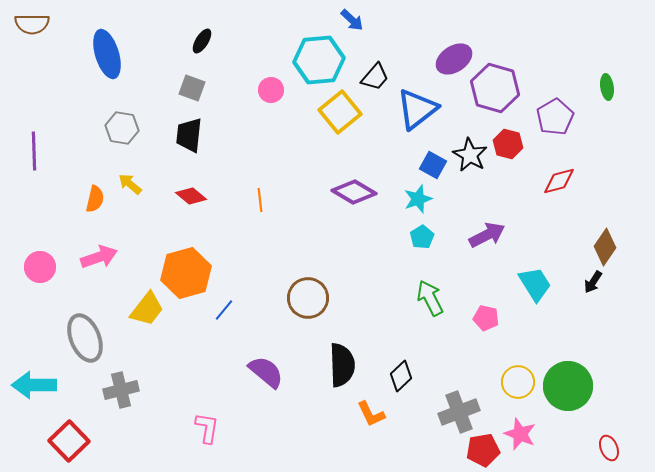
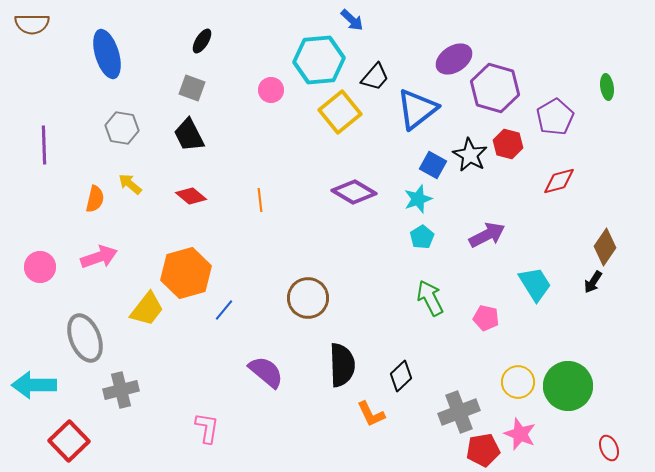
black trapezoid at (189, 135): rotated 33 degrees counterclockwise
purple line at (34, 151): moved 10 px right, 6 px up
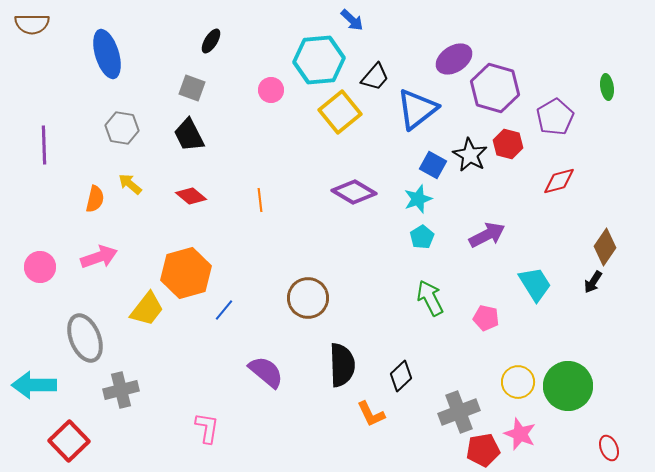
black ellipse at (202, 41): moved 9 px right
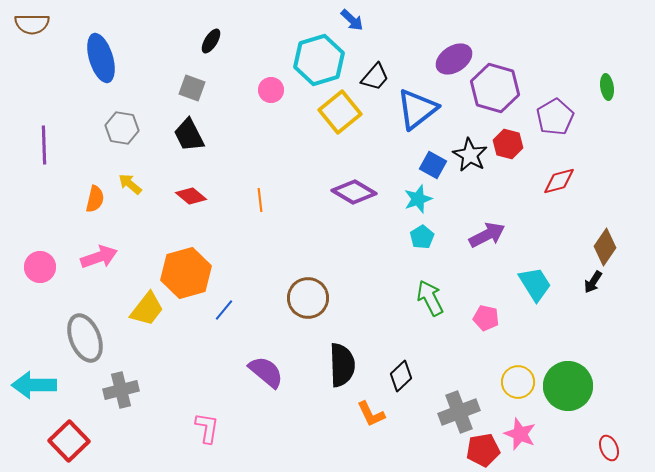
blue ellipse at (107, 54): moved 6 px left, 4 px down
cyan hexagon at (319, 60): rotated 12 degrees counterclockwise
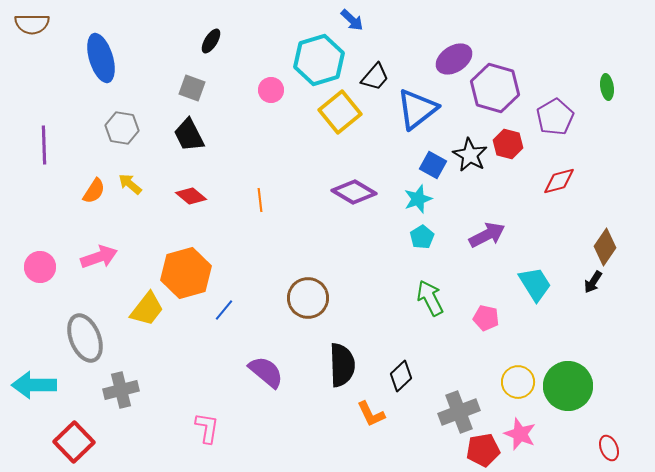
orange semicircle at (95, 199): moved 1 px left, 8 px up; rotated 20 degrees clockwise
red square at (69, 441): moved 5 px right, 1 px down
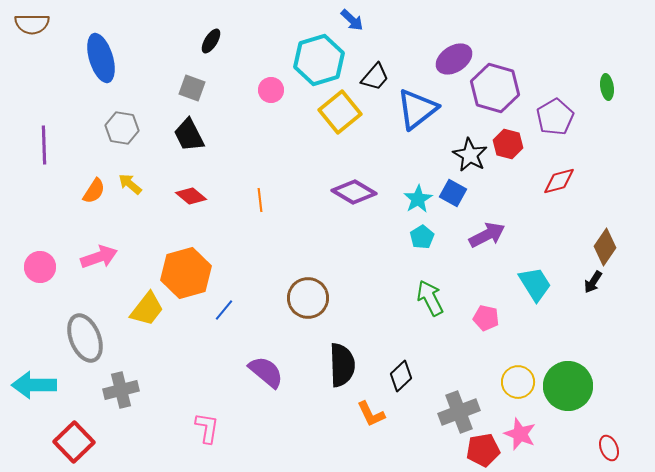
blue square at (433, 165): moved 20 px right, 28 px down
cyan star at (418, 199): rotated 12 degrees counterclockwise
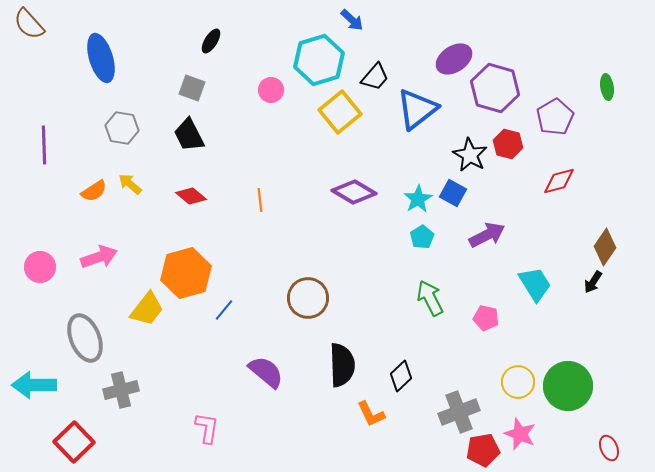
brown semicircle at (32, 24): moved 3 px left; rotated 48 degrees clockwise
orange semicircle at (94, 191): rotated 24 degrees clockwise
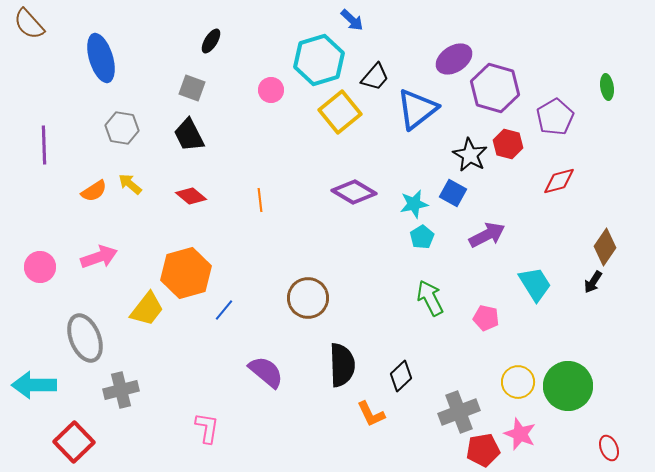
cyan star at (418, 199): moved 4 px left, 5 px down; rotated 20 degrees clockwise
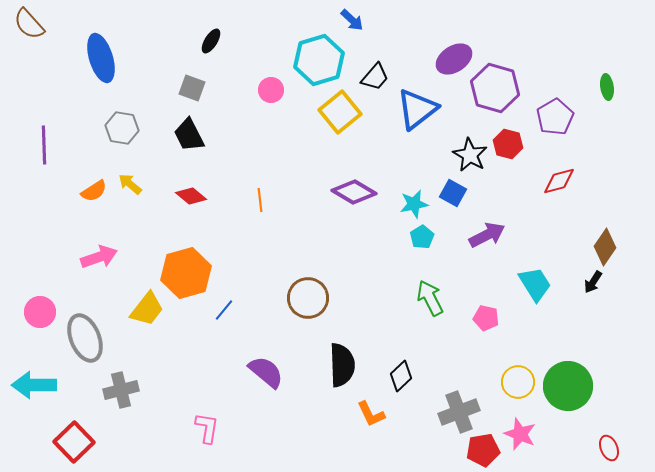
pink circle at (40, 267): moved 45 px down
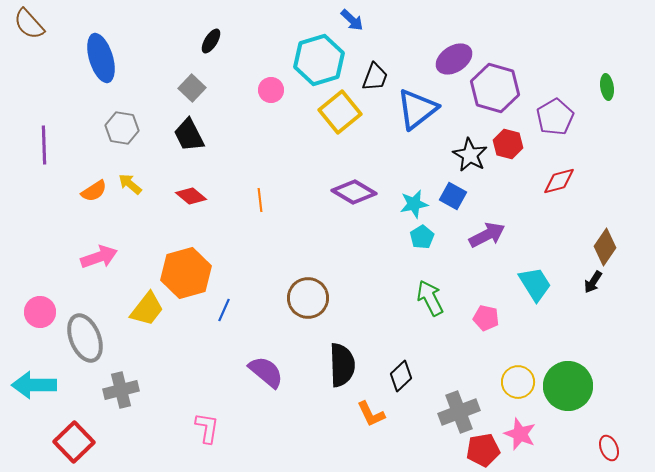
black trapezoid at (375, 77): rotated 20 degrees counterclockwise
gray square at (192, 88): rotated 24 degrees clockwise
blue square at (453, 193): moved 3 px down
blue line at (224, 310): rotated 15 degrees counterclockwise
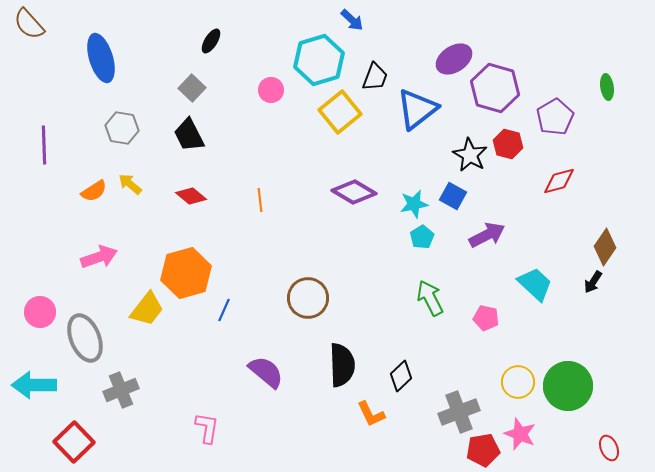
cyan trapezoid at (535, 284): rotated 15 degrees counterclockwise
gray cross at (121, 390): rotated 8 degrees counterclockwise
